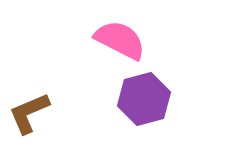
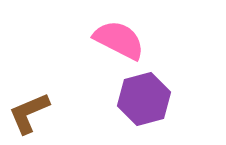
pink semicircle: moved 1 px left
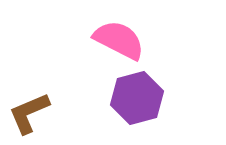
purple hexagon: moved 7 px left, 1 px up
